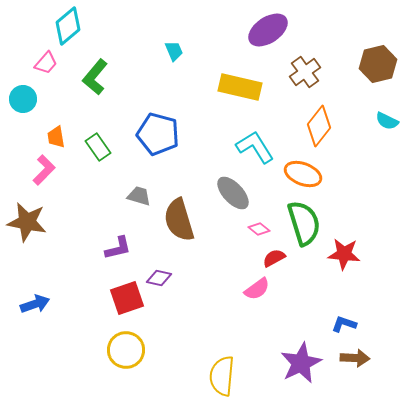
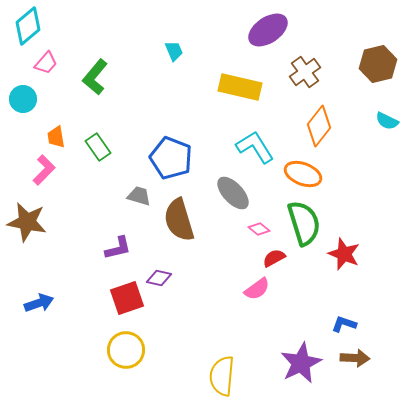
cyan diamond: moved 40 px left
blue pentagon: moved 13 px right, 24 px down; rotated 6 degrees clockwise
red star: rotated 16 degrees clockwise
blue arrow: moved 4 px right, 1 px up
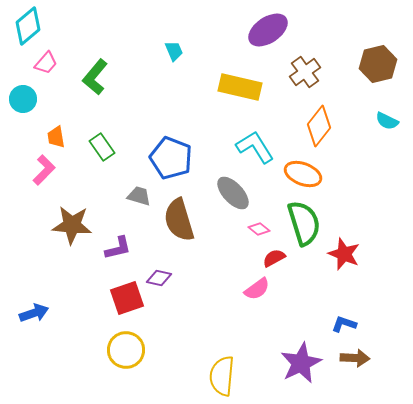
green rectangle: moved 4 px right
brown star: moved 45 px right, 3 px down; rotated 6 degrees counterclockwise
blue arrow: moved 5 px left, 10 px down
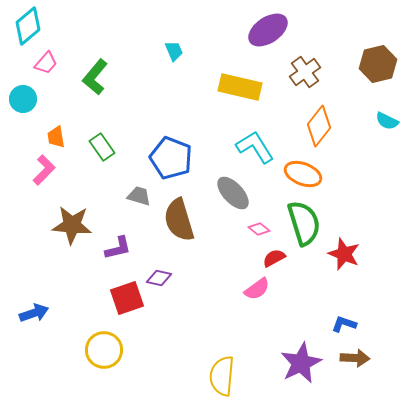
yellow circle: moved 22 px left
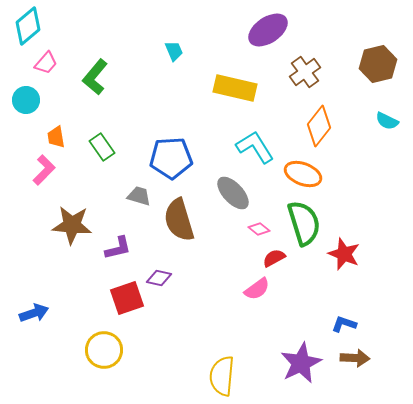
yellow rectangle: moved 5 px left, 1 px down
cyan circle: moved 3 px right, 1 px down
blue pentagon: rotated 24 degrees counterclockwise
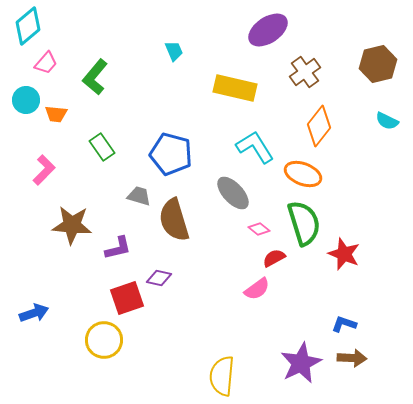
orange trapezoid: moved 23 px up; rotated 75 degrees counterclockwise
blue pentagon: moved 4 px up; rotated 18 degrees clockwise
brown semicircle: moved 5 px left
yellow circle: moved 10 px up
brown arrow: moved 3 px left
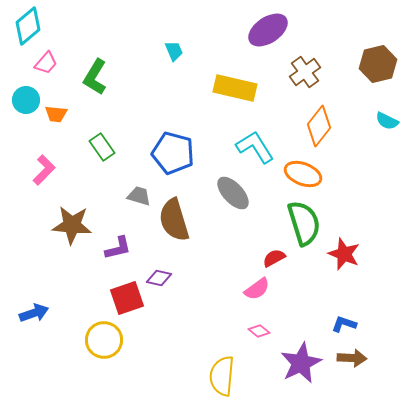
green L-shape: rotated 9 degrees counterclockwise
blue pentagon: moved 2 px right, 1 px up
pink diamond: moved 102 px down
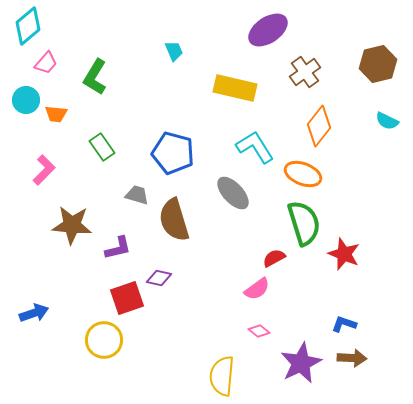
gray trapezoid: moved 2 px left, 1 px up
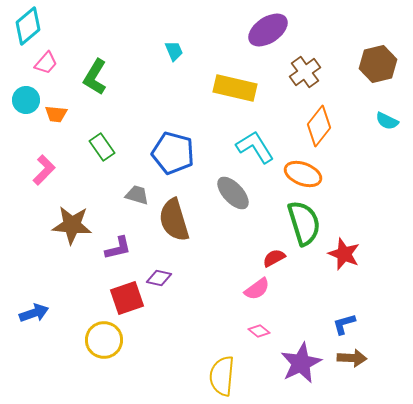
blue L-shape: rotated 35 degrees counterclockwise
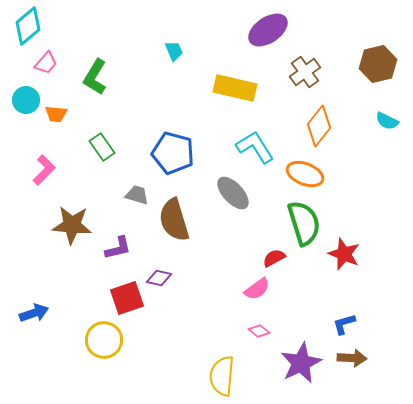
orange ellipse: moved 2 px right
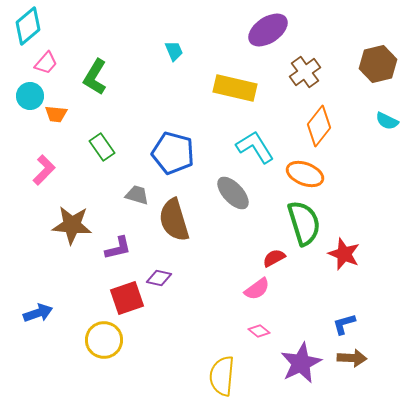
cyan circle: moved 4 px right, 4 px up
blue arrow: moved 4 px right
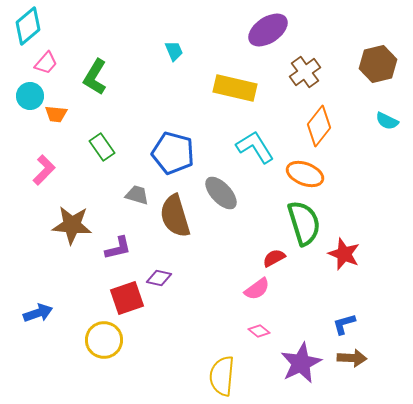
gray ellipse: moved 12 px left
brown semicircle: moved 1 px right, 4 px up
